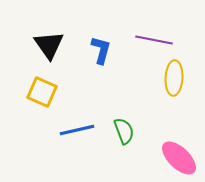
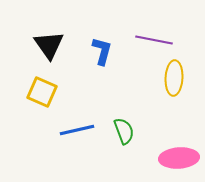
blue L-shape: moved 1 px right, 1 px down
pink ellipse: rotated 48 degrees counterclockwise
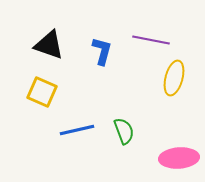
purple line: moved 3 px left
black triangle: rotated 36 degrees counterclockwise
yellow ellipse: rotated 12 degrees clockwise
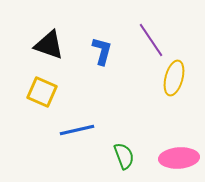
purple line: rotated 45 degrees clockwise
green semicircle: moved 25 px down
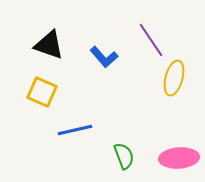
blue L-shape: moved 2 px right, 6 px down; rotated 124 degrees clockwise
blue line: moved 2 px left
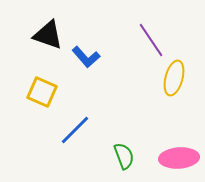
black triangle: moved 1 px left, 10 px up
blue L-shape: moved 18 px left
blue line: rotated 32 degrees counterclockwise
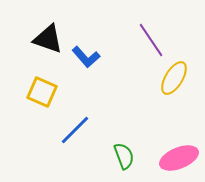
black triangle: moved 4 px down
yellow ellipse: rotated 16 degrees clockwise
pink ellipse: rotated 18 degrees counterclockwise
